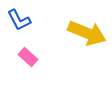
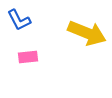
pink rectangle: rotated 48 degrees counterclockwise
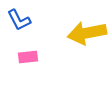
yellow arrow: rotated 147 degrees clockwise
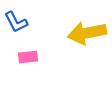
blue L-shape: moved 3 px left, 2 px down
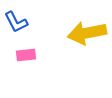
pink rectangle: moved 2 px left, 2 px up
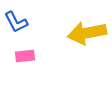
pink rectangle: moved 1 px left, 1 px down
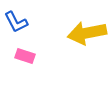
pink rectangle: rotated 24 degrees clockwise
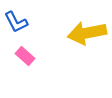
pink rectangle: rotated 24 degrees clockwise
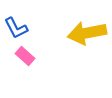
blue L-shape: moved 6 px down
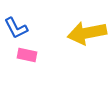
pink rectangle: moved 2 px right, 1 px up; rotated 30 degrees counterclockwise
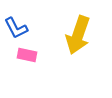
yellow arrow: moved 9 px left, 2 px down; rotated 60 degrees counterclockwise
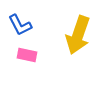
blue L-shape: moved 4 px right, 3 px up
